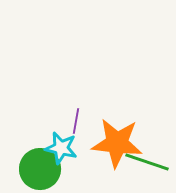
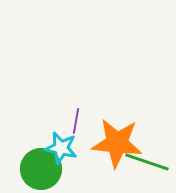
green circle: moved 1 px right
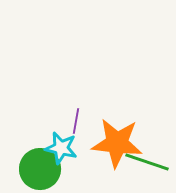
green circle: moved 1 px left
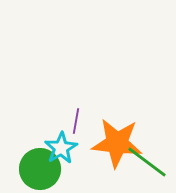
cyan star: rotated 28 degrees clockwise
green line: rotated 18 degrees clockwise
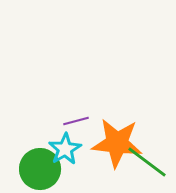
purple line: rotated 65 degrees clockwise
cyan star: moved 4 px right, 1 px down
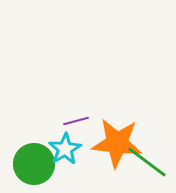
green circle: moved 6 px left, 5 px up
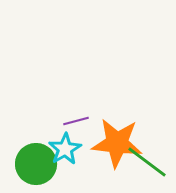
green circle: moved 2 px right
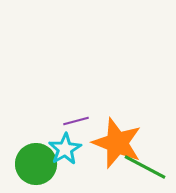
orange star: rotated 15 degrees clockwise
green line: moved 2 px left, 5 px down; rotated 9 degrees counterclockwise
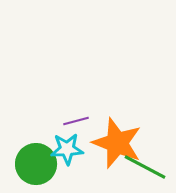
cyan star: moved 2 px right; rotated 28 degrees clockwise
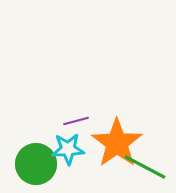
orange star: rotated 15 degrees clockwise
cyan star: moved 1 px right
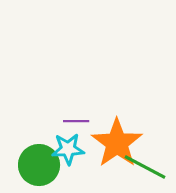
purple line: rotated 15 degrees clockwise
green circle: moved 3 px right, 1 px down
